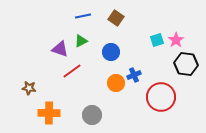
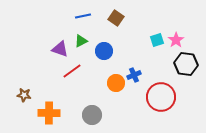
blue circle: moved 7 px left, 1 px up
brown star: moved 5 px left, 7 px down
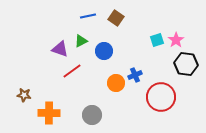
blue line: moved 5 px right
blue cross: moved 1 px right
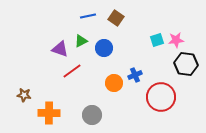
pink star: rotated 28 degrees clockwise
blue circle: moved 3 px up
orange circle: moved 2 px left
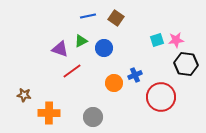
gray circle: moved 1 px right, 2 px down
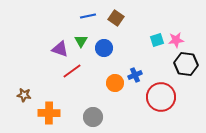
green triangle: rotated 32 degrees counterclockwise
orange circle: moved 1 px right
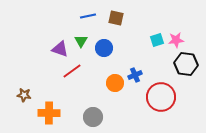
brown square: rotated 21 degrees counterclockwise
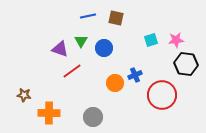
cyan square: moved 6 px left
red circle: moved 1 px right, 2 px up
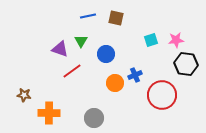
blue circle: moved 2 px right, 6 px down
gray circle: moved 1 px right, 1 px down
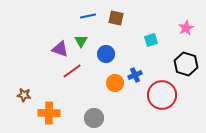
pink star: moved 10 px right, 12 px up; rotated 21 degrees counterclockwise
black hexagon: rotated 10 degrees clockwise
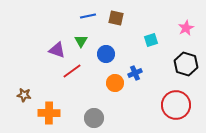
purple triangle: moved 3 px left, 1 px down
blue cross: moved 2 px up
red circle: moved 14 px right, 10 px down
